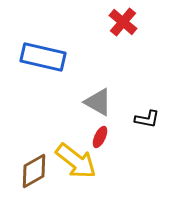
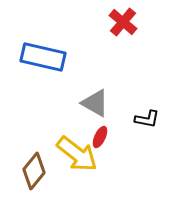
gray triangle: moved 3 px left, 1 px down
yellow arrow: moved 1 px right, 7 px up
brown diamond: rotated 21 degrees counterclockwise
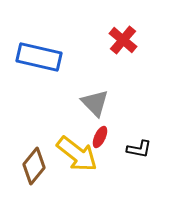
red cross: moved 18 px down
blue rectangle: moved 4 px left
gray triangle: rotated 16 degrees clockwise
black L-shape: moved 8 px left, 30 px down
brown diamond: moved 5 px up
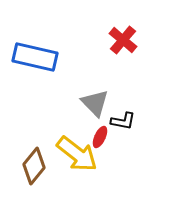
blue rectangle: moved 4 px left
black L-shape: moved 16 px left, 28 px up
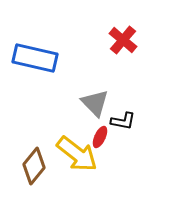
blue rectangle: moved 1 px down
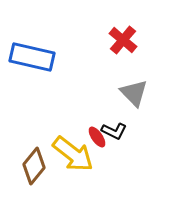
blue rectangle: moved 3 px left, 1 px up
gray triangle: moved 39 px right, 10 px up
black L-shape: moved 9 px left, 10 px down; rotated 15 degrees clockwise
red ellipse: moved 3 px left; rotated 60 degrees counterclockwise
yellow arrow: moved 4 px left
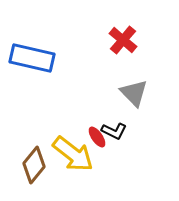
blue rectangle: moved 1 px down
brown diamond: moved 1 px up
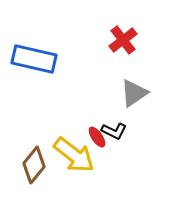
red cross: rotated 12 degrees clockwise
blue rectangle: moved 2 px right, 1 px down
gray triangle: rotated 40 degrees clockwise
yellow arrow: moved 1 px right, 1 px down
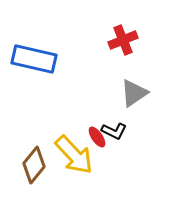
red cross: rotated 16 degrees clockwise
yellow arrow: rotated 9 degrees clockwise
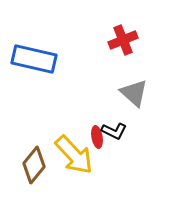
gray triangle: rotated 44 degrees counterclockwise
red ellipse: rotated 25 degrees clockwise
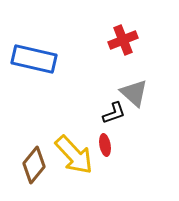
black L-shape: moved 18 px up; rotated 45 degrees counterclockwise
red ellipse: moved 8 px right, 8 px down
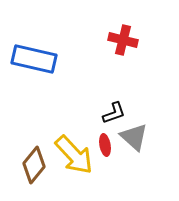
red cross: rotated 36 degrees clockwise
gray triangle: moved 44 px down
